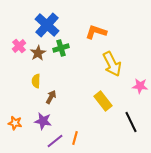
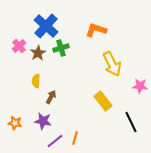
blue cross: moved 1 px left, 1 px down
orange L-shape: moved 2 px up
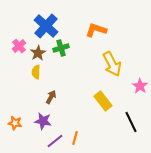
yellow semicircle: moved 9 px up
pink star: rotated 28 degrees clockwise
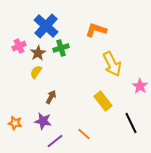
pink cross: rotated 16 degrees clockwise
yellow semicircle: rotated 32 degrees clockwise
black line: moved 1 px down
orange line: moved 9 px right, 4 px up; rotated 64 degrees counterclockwise
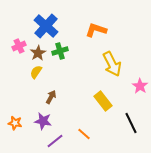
green cross: moved 1 px left, 3 px down
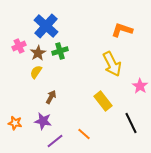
orange L-shape: moved 26 px right
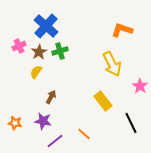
brown star: moved 1 px right, 1 px up
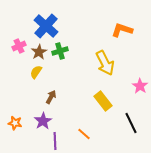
yellow arrow: moved 7 px left, 1 px up
purple star: rotated 30 degrees clockwise
purple line: rotated 54 degrees counterclockwise
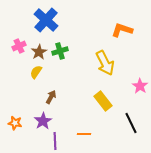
blue cross: moved 6 px up
orange line: rotated 40 degrees counterclockwise
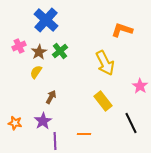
green cross: rotated 21 degrees counterclockwise
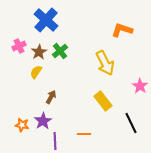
orange star: moved 7 px right, 2 px down
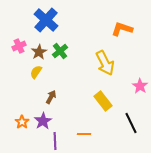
orange L-shape: moved 1 px up
orange star: moved 3 px up; rotated 24 degrees clockwise
